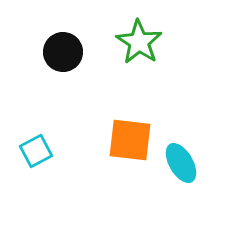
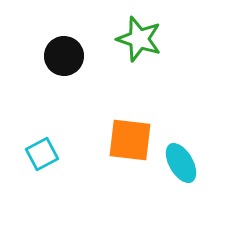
green star: moved 3 px up; rotated 15 degrees counterclockwise
black circle: moved 1 px right, 4 px down
cyan square: moved 6 px right, 3 px down
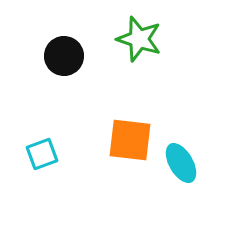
cyan square: rotated 8 degrees clockwise
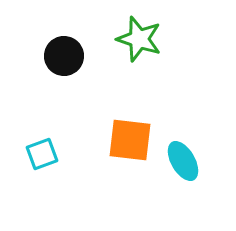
cyan ellipse: moved 2 px right, 2 px up
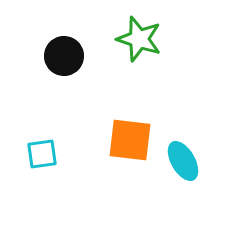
cyan square: rotated 12 degrees clockwise
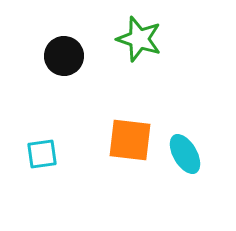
cyan ellipse: moved 2 px right, 7 px up
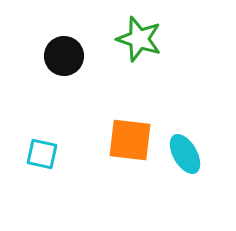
cyan square: rotated 20 degrees clockwise
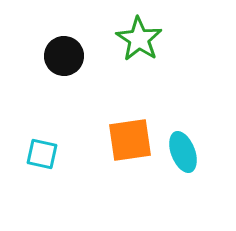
green star: rotated 15 degrees clockwise
orange square: rotated 15 degrees counterclockwise
cyan ellipse: moved 2 px left, 2 px up; rotated 9 degrees clockwise
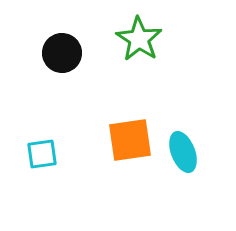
black circle: moved 2 px left, 3 px up
cyan square: rotated 20 degrees counterclockwise
